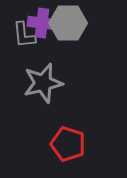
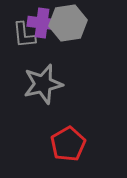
gray hexagon: rotated 9 degrees counterclockwise
gray star: moved 1 px down
red pentagon: rotated 24 degrees clockwise
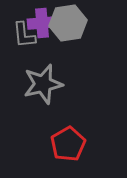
purple cross: rotated 12 degrees counterclockwise
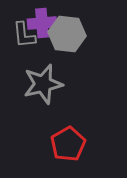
gray hexagon: moved 1 px left, 11 px down; rotated 15 degrees clockwise
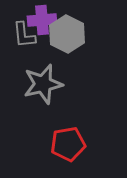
purple cross: moved 3 px up
gray hexagon: rotated 21 degrees clockwise
red pentagon: rotated 20 degrees clockwise
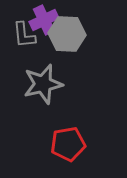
purple cross: moved 2 px right; rotated 20 degrees counterclockwise
gray hexagon: rotated 24 degrees counterclockwise
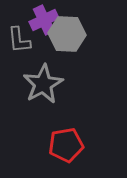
gray L-shape: moved 5 px left, 5 px down
gray star: rotated 15 degrees counterclockwise
red pentagon: moved 2 px left, 1 px down
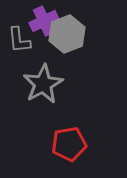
purple cross: moved 1 px down
gray hexagon: rotated 24 degrees counterclockwise
red pentagon: moved 3 px right, 1 px up
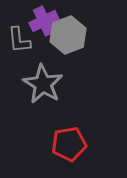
gray hexagon: moved 1 px right, 1 px down
gray star: rotated 12 degrees counterclockwise
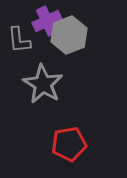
purple cross: moved 3 px right
gray hexagon: moved 1 px right
